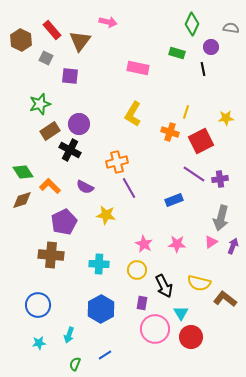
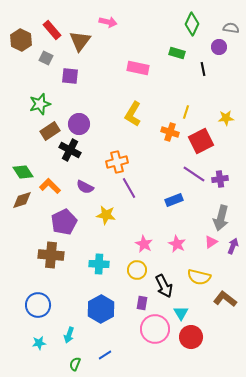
purple circle at (211, 47): moved 8 px right
pink star at (177, 244): rotated 24 degrees clockwise
yellow semicircle at (199, 283): moved 6 px up
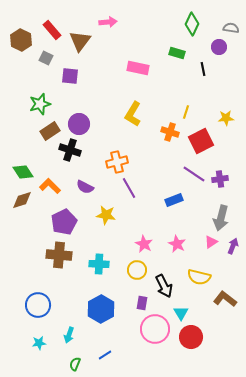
pink arrow at (108, 22): rotated 18 degrees counterclockwise
black cross at (70, 150): rotated 10 degrees counterclockwise
brown cross at (51, 255): moved 8 px right
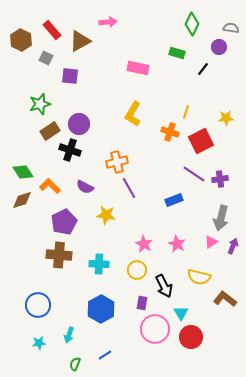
brown triangle at (80, 41): rotated 25 degrees clockwise
black line at (203, 69): rotated 48 degrees clockwise
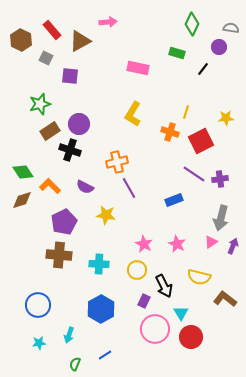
purple rectangle at (142, 303): moved 2 px right, 2 px up; rotated 16 degrees clockwise
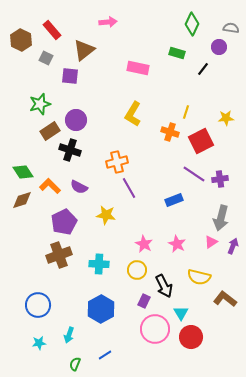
brown triangle at (80, 41): moved 4 px right, 9 px down; rotated 10 degrees counterclockwise
purple circle at (79, 124): moved 3 px left, 4 px up
purple semicircle at (85, 187): moved 6 px left
brown cross at (59, 255): rotated 25 degrees counterclockwise
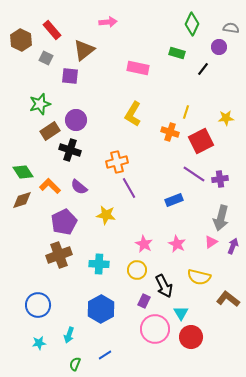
purple semicircle at (79, 187): rotated 12 degrees clockwise
brown L-shape at (225, 299): moved 3 px right
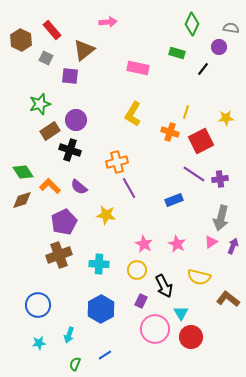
purple rectangle at (144, 301): moved 3 px left
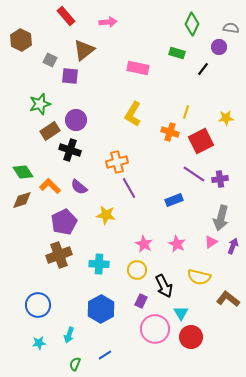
red rectangle at (52, 30): moved 14 px right, 14 px up
gray square at (46, 58): moved 4 px right, 2 px down
